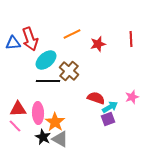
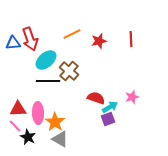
red star: moved 1 px right, 3 px up
black star: moved 15 px left
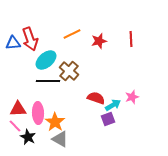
cyan arrow: moved 3 px right, 2 px up
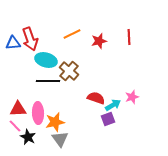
red line: moved 2 px left, 2 px up
cyan ellipse: rotated 55 degrees clockwise
orange star: rotated 24 degrees clockwise
gray triangle: rotated 24 degrees clockwise
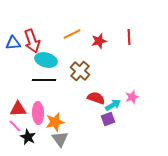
red arrow: moved 2 px right, 2 px down
brown cross: moved 11 px right
black line: moved 4 px left, 1 px up
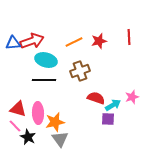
orange line: moved 2 px right, 8 px down
red arrow: rotated 90 degrees counterclockwise
brown cross: rotated 30 degrees clockwise
red triangle: rotated 18 degrees clockwise
purple square: rotated 24 degrees clockwise
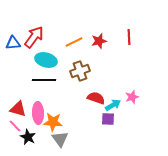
red arrow: moved 2 px right, 4 px up; rotated 35 degrees counterclockwise
orange star: moved 2 px left; rotated 18 degrees clockwise
